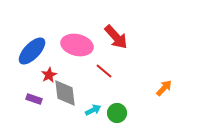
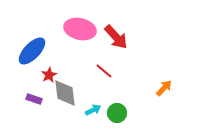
pink ellipse: moved 3 px right, 16 px up
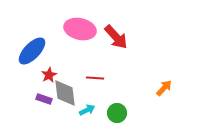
red line: moved 9 px left, 7 px down; rotated 36 degrees counterclockwise
purple rectangle: moved 10 px right
cyan arrow: moved 6 px left
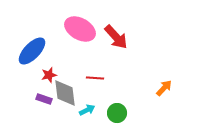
pink ellipse: rotated 16 degrees clockwise
red star: rotated 14 degrees clockwise
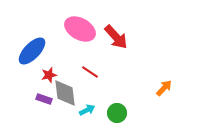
red line: moved 5 px left, 6 px up; rotated 30 degrees clockwise
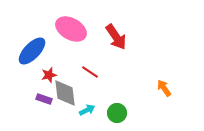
pink ellipse: moved 9 px left
red arrow: rotated 8 degrees clockwise
orange arrow: rotated 78 degrees counterclockwise
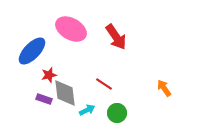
red line: moved 14 px right, 12 px down
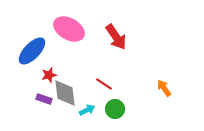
pink ellipse: moved 2 px left
green circle: moved 2 px left, 4 px up
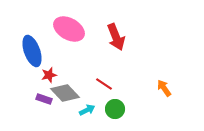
red arrow: rotated 12 degrees clockwise
blue ellipse: rotated 64 degrees counterclockwise
gray diamond: rotated 36 degrees counterclockwise
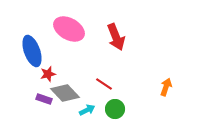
red star: moved 1 px left, 1 px up
orange arrow: moved 2 px right, 1 px up; rotated 54 degrees clockwise
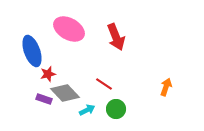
green circle: moved 1 px right
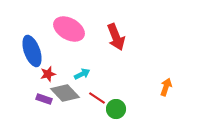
red line: moved 7 px left, 14 px down
cyan arrow: moved 5 px left, 36 px up
